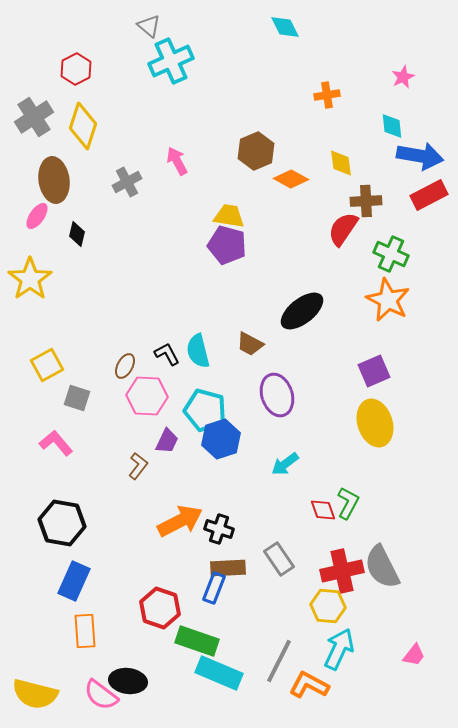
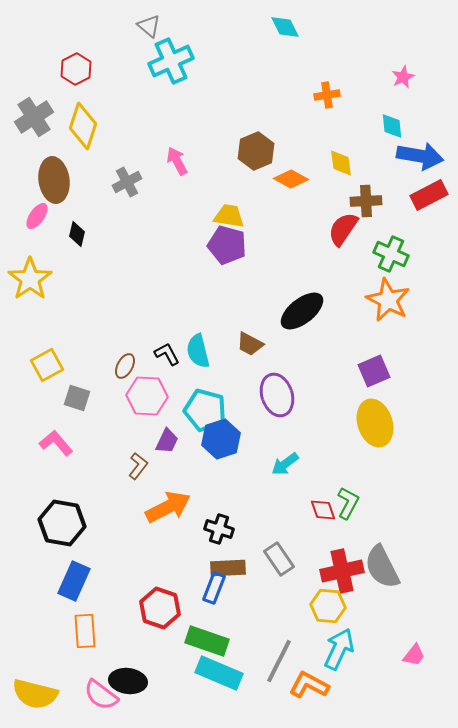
orange arrow at (180, 521): moved 12 px left, 14 px up
green rectangle at (197, 641): moved 10 px right
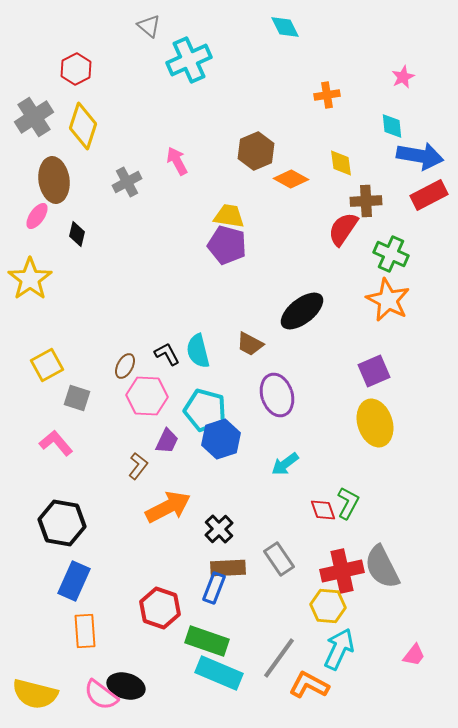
cyan cross at (171, 61): moved 18 px right, 1 px up
black cross at (219, 529): rotated 28 degrees clockwise
gray line at (279, 661): moved 3 px up; rotated 9 degrees clockwise
black ellipse at (128, 681): moved 2 px left, 5 px down; rotated 9 degrees clockwise
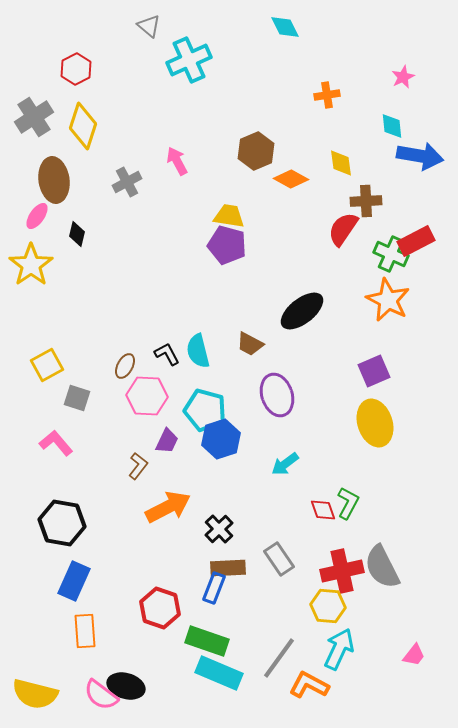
red rectangle at (429, 195): moved 13 px left, 46 px down
yellow star at (30, 279): moved 1 px right, 14 px up
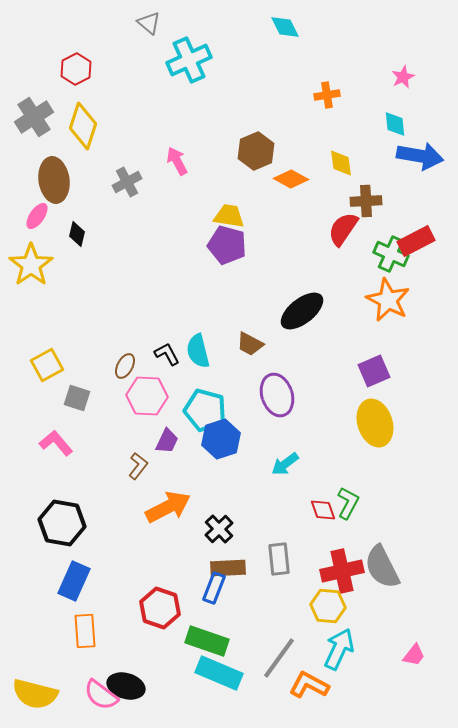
gray triangle at (149, 26): moved 3 px up
cyan diamond at (392, 126): moved 3 px right, 2 px up
gray rectangle at (279, 559): rotated 28 degrees clockwise
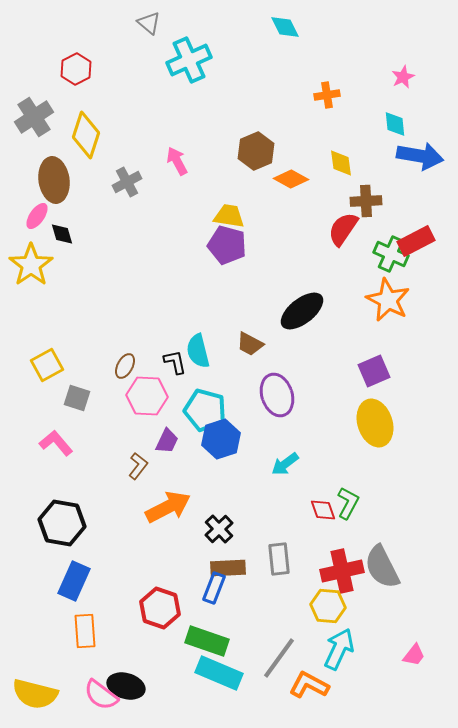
yellow diamond at (83, 126): moved 3 px right, 9 px down
black diamond at (77, 234): moved 15 px left; rotated 30 degrees counterclockwise
black L-shape at (167, 354): moved 8 px right, 8 px down; rotated 16 degrees clockwise
